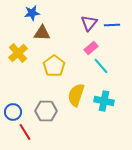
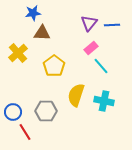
blue star: moved 1 px right
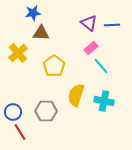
purple triangle: rotated 30 degrees counterclockwise
brown triangle: moved 1 px left
red line: moved 5 px left
